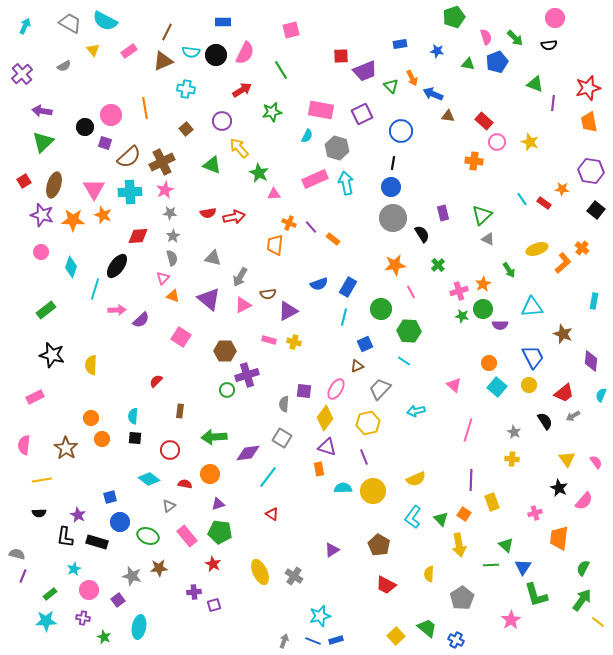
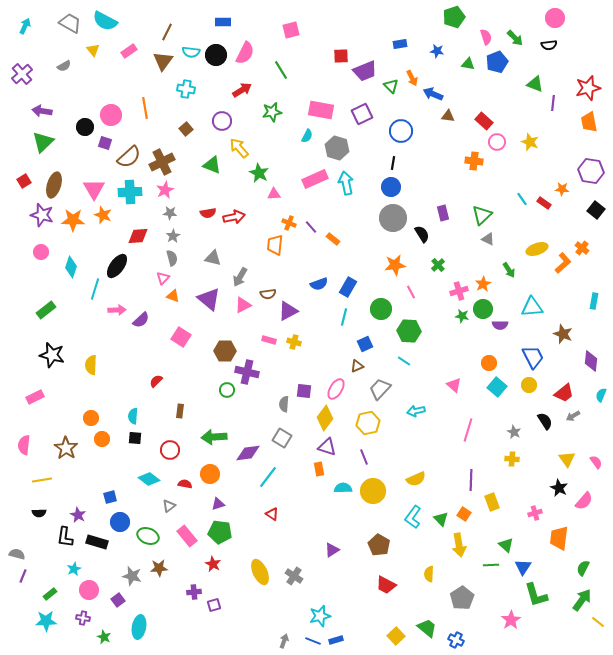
brown triangle at (163, 61): rotated 30 degrees counterclockwise
purple cross at (247, 375): moved 3 px up; rotated 30 degrees clockwise
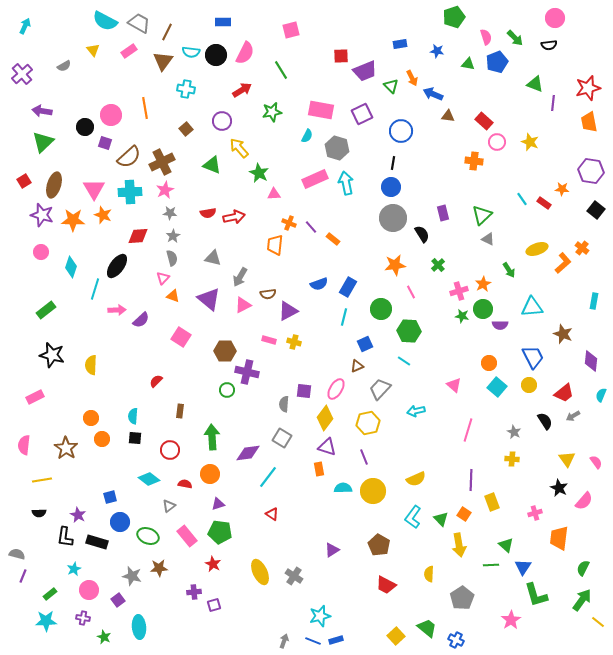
gray trapezoid at (70, 23): moved 69 px right
green arrow at (214, 437): moved 2 px left; rotated 90 degrees clockwise
cyan ellipse at (139, 627): rotated 15 degrees counterclockwise
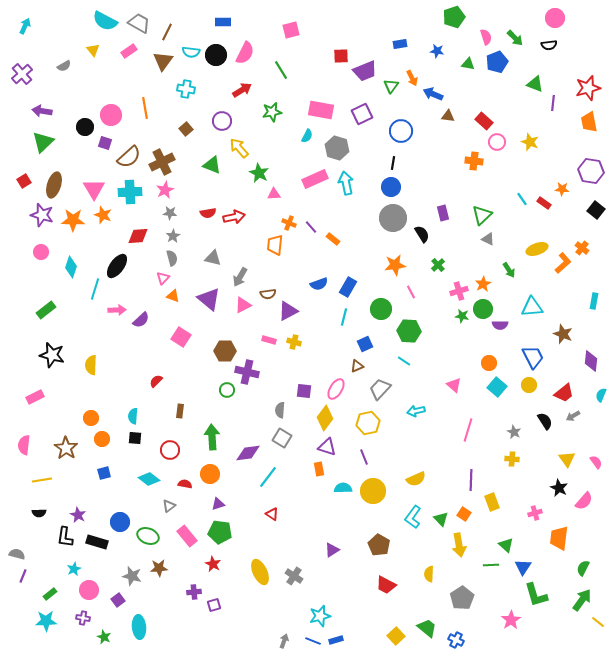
green triangle at (391, 86): rotated 21 degrees clockwise
gray semicircle at (284, 404): moved 4 px left, 6 px down
blue square at (110, 497): moved 6 px left, 24 px up
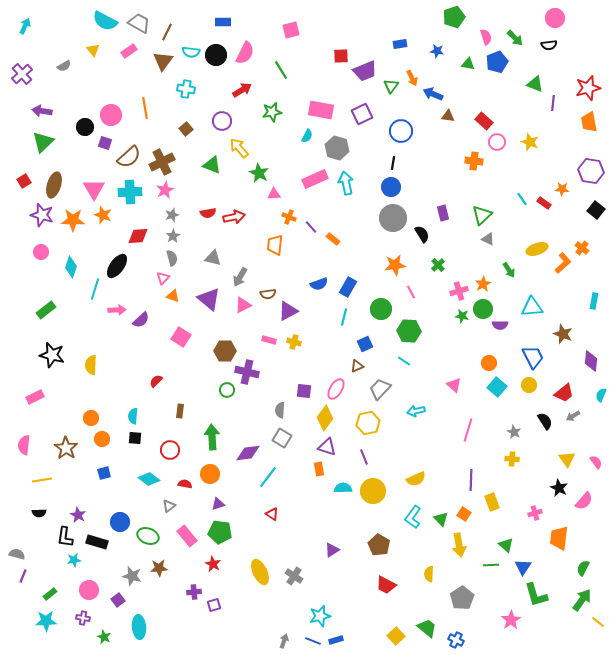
gray star at (170, 213): moved 2 px right, 2 px down; rotated 24 degrees counterclockwise
orange cross at (289, 223): moved 6 px up
cyan star at (74, 569): moved 9 px up; rotated 16 degrees clockwise
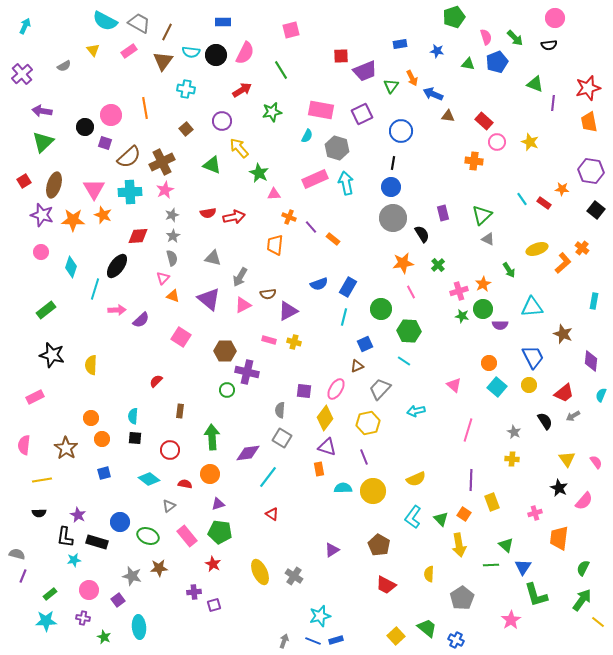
orange star at (395, 265): moved 8 px right, 2 px up
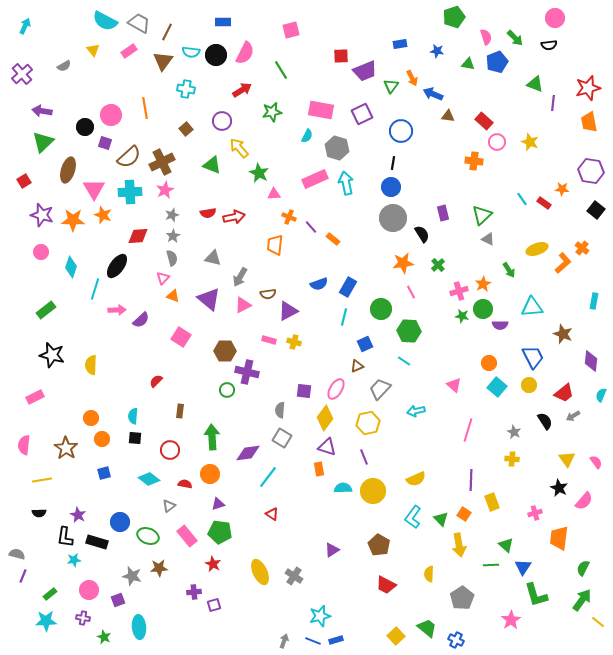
brown ellipse at (54, 185): moved 14 px right, 15 px up
purple square at (118, 600): rotated 16 degrees clockwise
